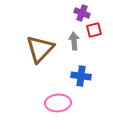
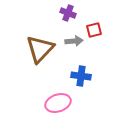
purple cross: moved 14 px left
gray arrow: rotated 90 degrees clockwise
pink ellipse: rotated 15 degrees counterclockwise
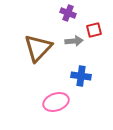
brown triangle: moved 2 px left, 1 px up
pink ellipse: moved 2 px left, 1 px up
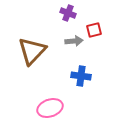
brown triangle: moved 6 px left, 3 px down
pink ellipse: moved 6 px left, 6 px down
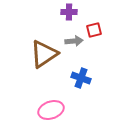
purple cross: moved 1 px right, 1 px up; rotated 21 degrees counterclockwise
brown triangle: moved 12 px right, 3 px down; rotated 12 degrees clockwise
blue cross: moved 2 px down; rotated 12 degrees clockwise
pink ellipse: moved 1 px right, 2 px down
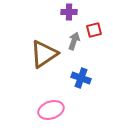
gray arrow: rotated 66 degrees counterclockwise
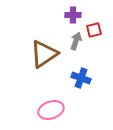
purple cross: moved 4 px right, 3 px down
gray arrow: moved 2 px right
